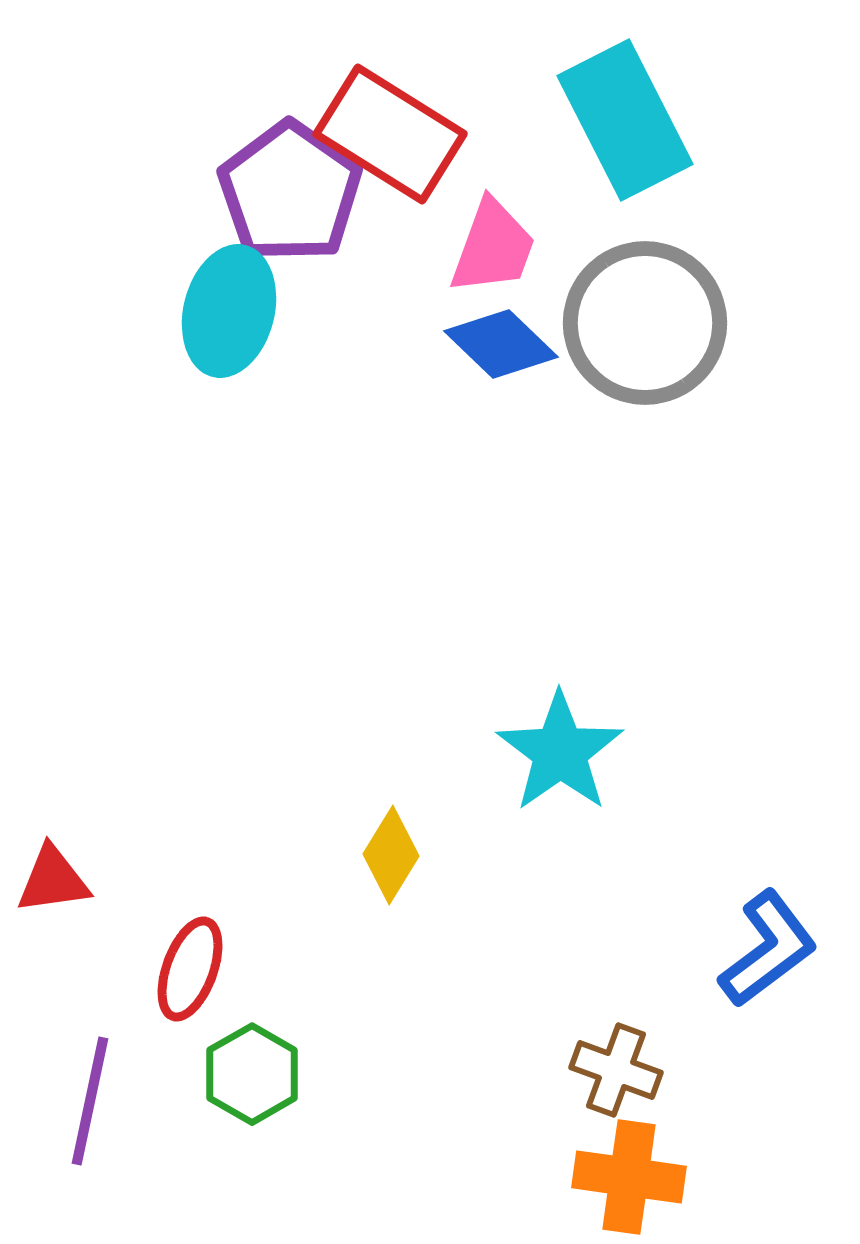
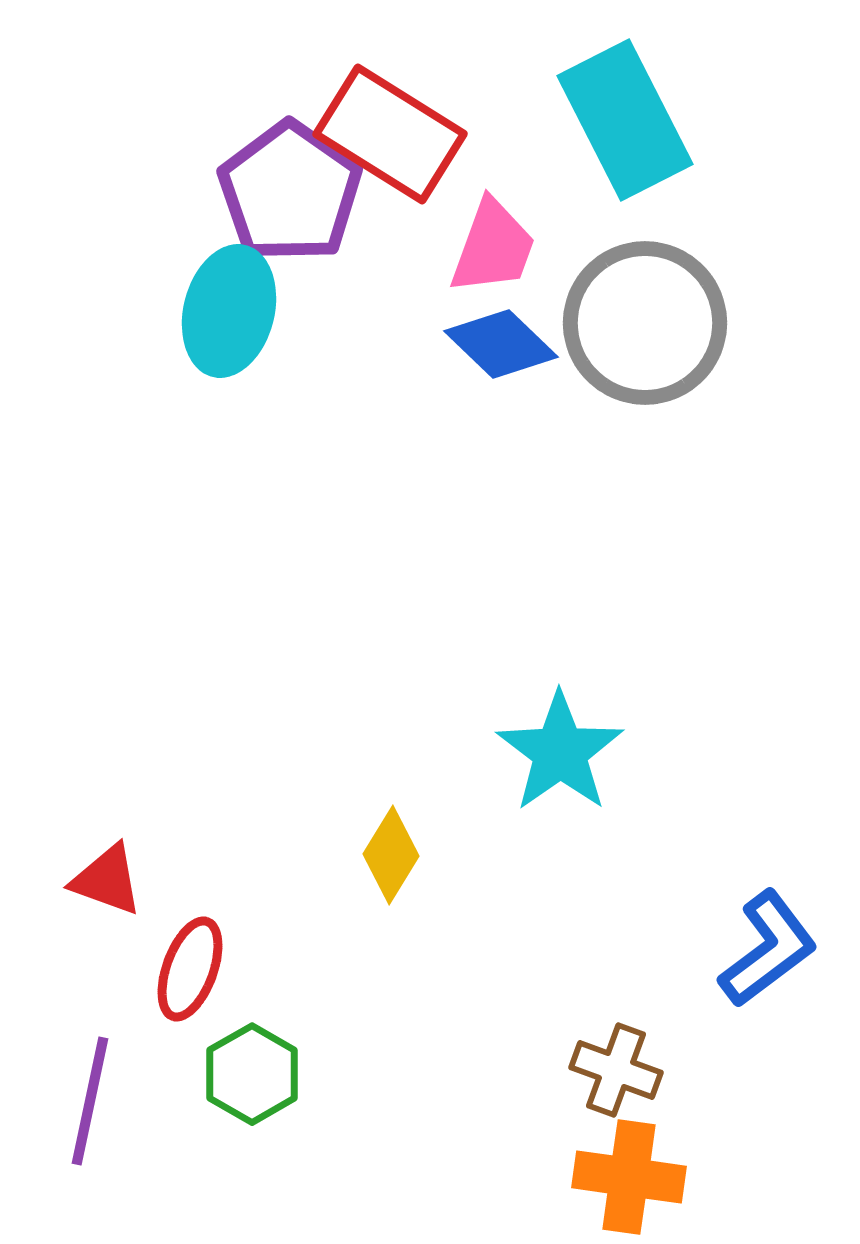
red triangle: moved 54 px right; rotated 28 degrees clockwise
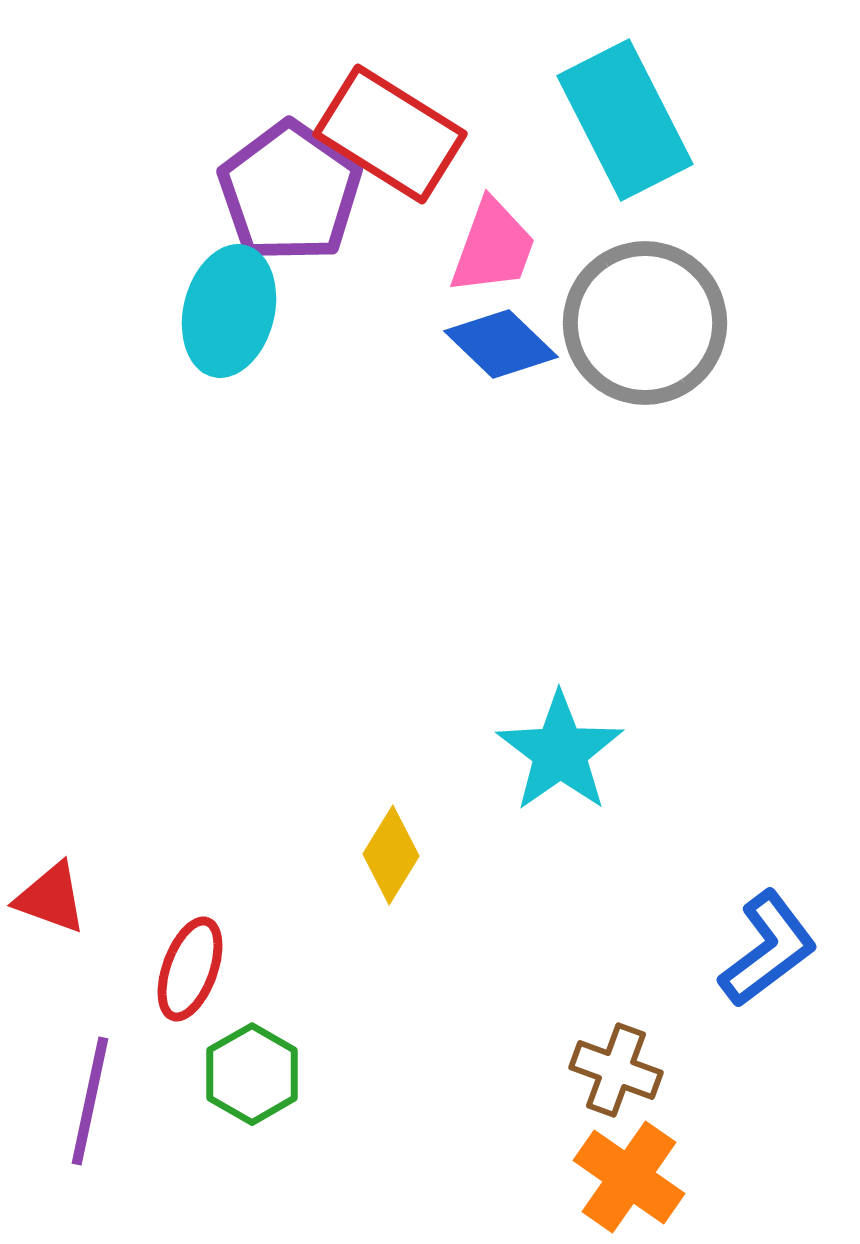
red triangle: moved 56 px left, 18 px down
orange cross: rotated 27 degrees clockwise
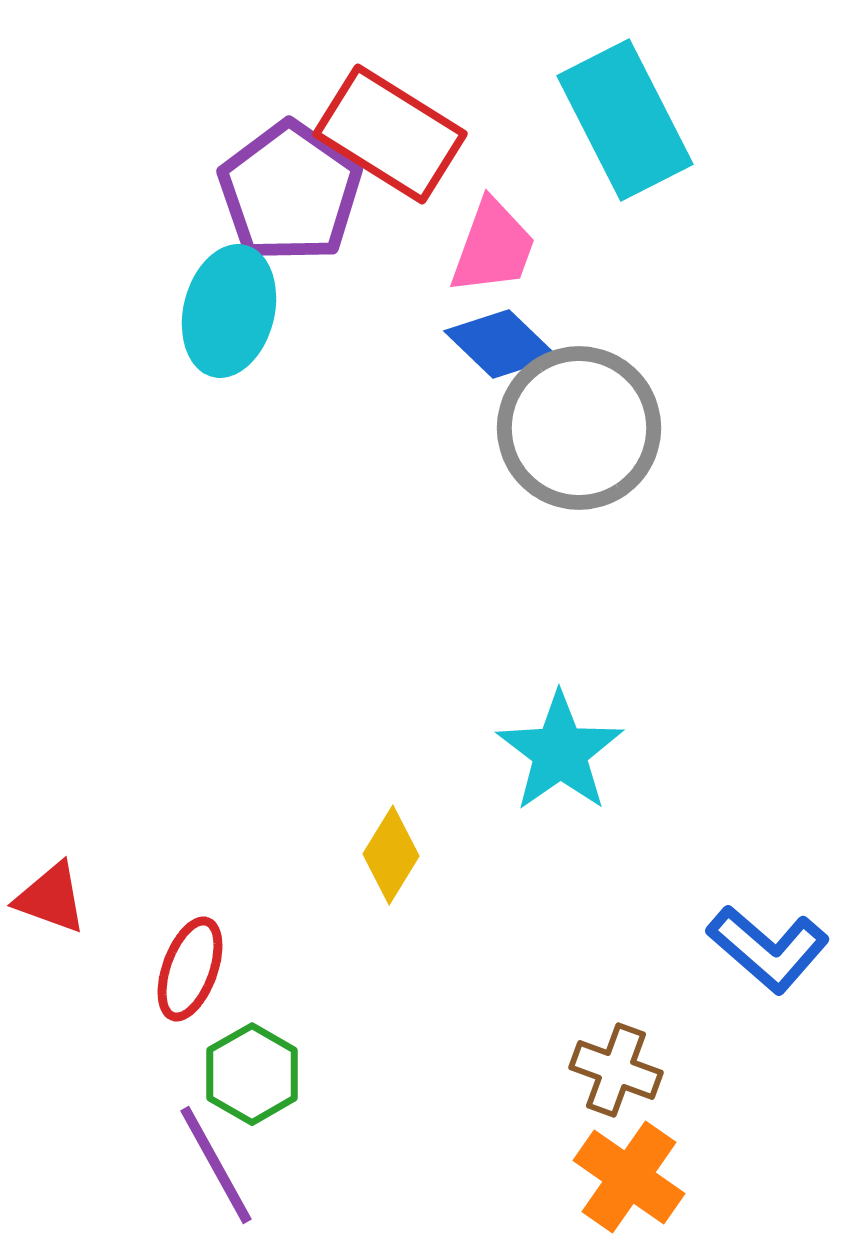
gray circle: moved 66 px left, 105 px down
blue L-shape: rotated 78 degrees clockwise
purple line: moved 126 px right, 64 px down; rotated 41 degrees counterclockwise
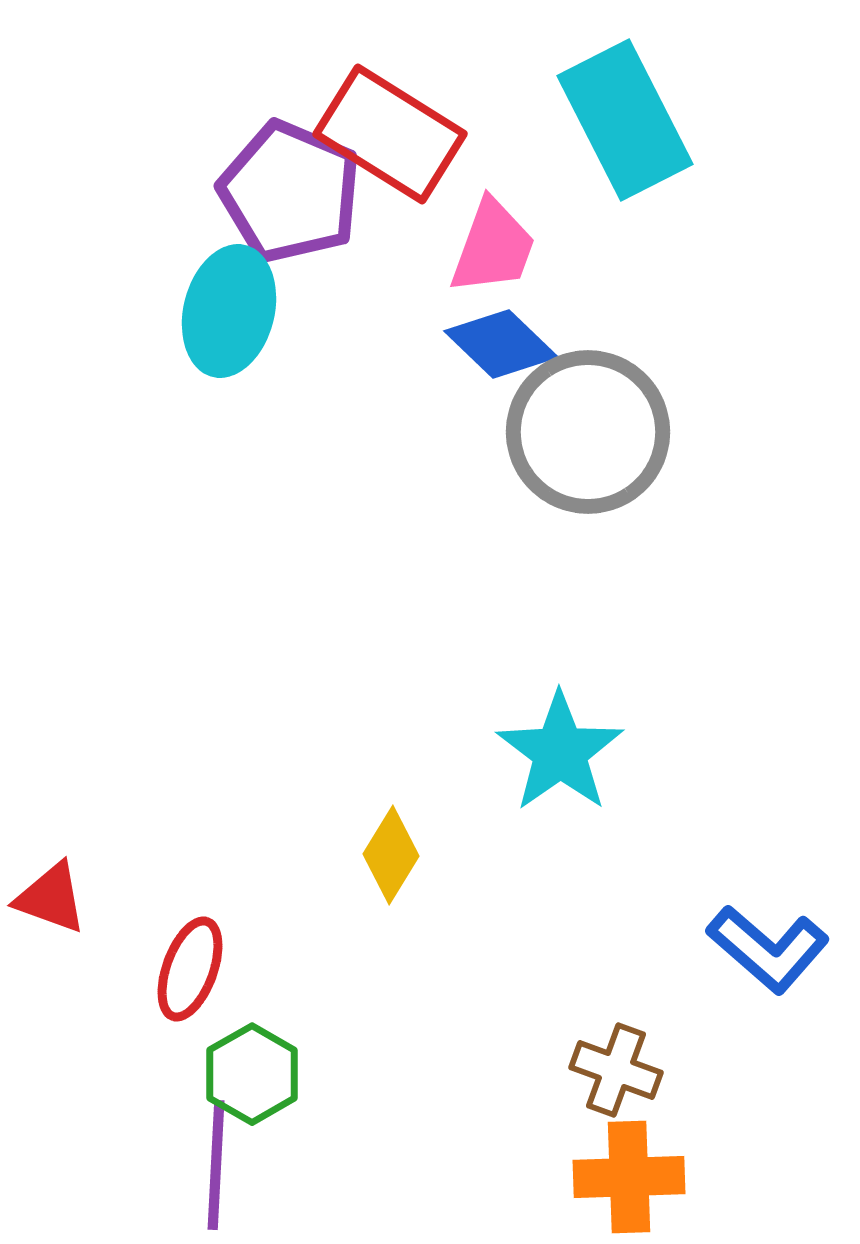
purple pentagon: rotated 12 degrees counterclockwise
gray circle: moved 9 px right, 4 px down
purple line: rotated 32 degrees clockwise
orange cross: rotated 37 degrees counterclockwise
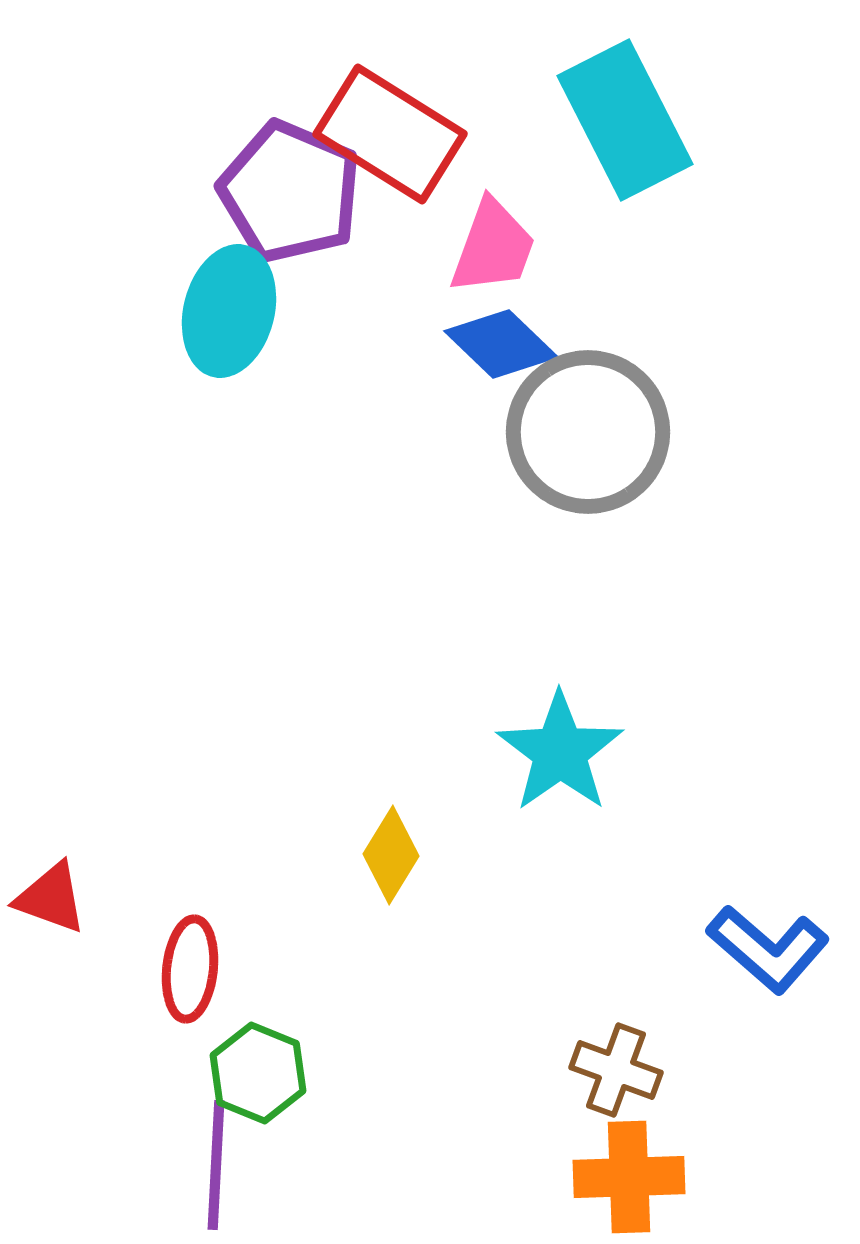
red ellipse: rotated 14 degrees counterclockwise
green hexagon: moved 6 px right, 1 px up; rotated 8 degrees counterclockwise
